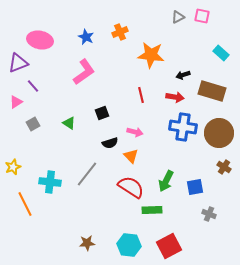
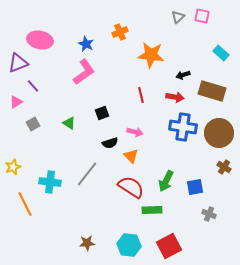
gray triangle: rotated 16 degrees counterclockwise
blue star: moved 7 px down
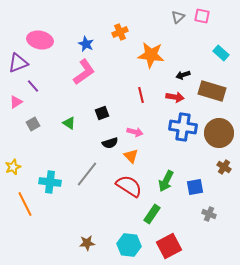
red semicircle: moved 2 px left, 1 px up
green rectangle: moved 4 px down; rotated 54 degrees counterclockwise
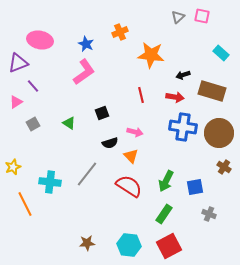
green rectangle: moved 12 px right
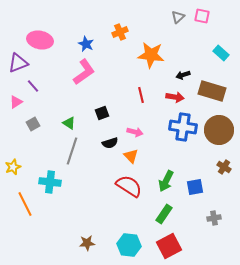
brown circle: moved 3 px up
gray line: moved 15 px left, 23 px up; rotated 20 degrees counterclockwise
gray cross: moved 5 px right, 4 px down; rotated 32 degrees counterclockwise
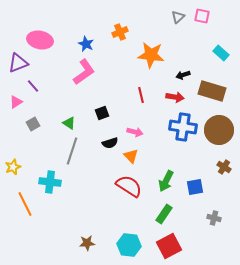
gray cross: rotated 24 degrees clockwise
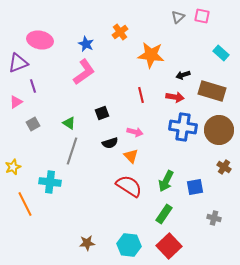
orange cross: rotated 14 degrees counterclockwise
purple line: rotated 24 degrees clockwise
red square: rotated 15 degrees counterclockwise
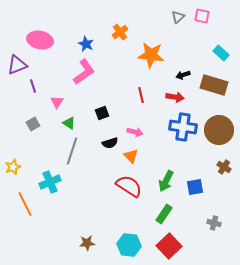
purple triangle: moved 1 px left, 2 px down
brown rectangle: moved 2 px right, 6 px up
pink triangle: moved 41 px right; rotated 24 degrees counterclockwise
cyan cross: rotated 30 degrees counterclockwise
gray cross: moved 5 px down
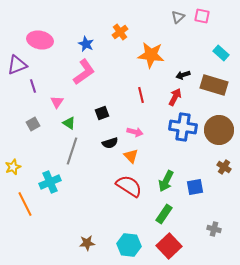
red arrow: rotated 72 degrees counterclockwise
gray cross: moved 6 px down
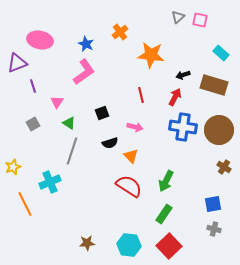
pink square: moved 2 px left, 4 px down
purple triangle: moved 2 px up
pink arrow: moved 5 px up
blue square: moved 18 px right, 17 px down
